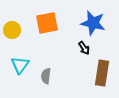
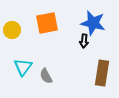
black arrow: moved 7 px up; rotated 40 degrees clockwise
cyan triangle: moved 3 px right, 2 px down
gray semicircle: rotated 35 degrees counterclockwise
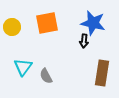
yellow circle: moved 3 px up
